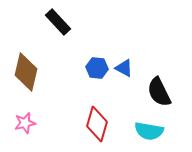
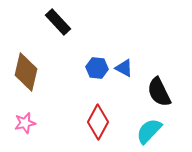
red diamond: moved 1 px right, 2 px up; rotated 12 degrees clockwise
cyan semicircle: rotated 124 degrees clockwise
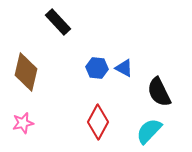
pink star: moved 2 px left
